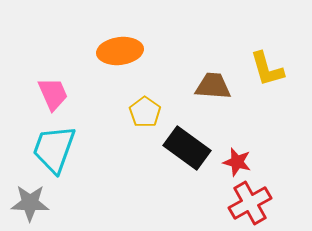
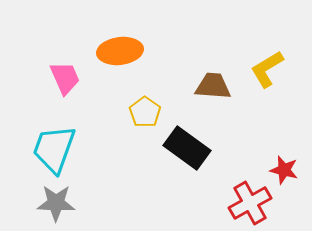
yellow L-shape: rotated 75 degrees clockwise
pink trapezoid: moved 12 px right, 16 px up
red star: moved 47 px right, 8 px down
gray star: moved 26 px right
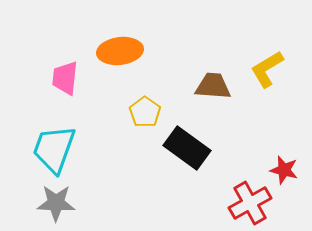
pink trapezoid: rotated 150 degrees counterclockwise
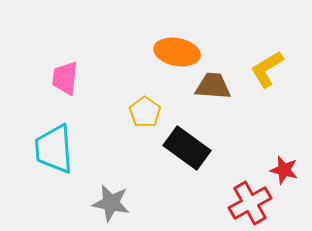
orange ellipse: moved 57 px right, 1 px down; rotated 18 degrees clockwise
cyan trapezoid: rotated 24 degrees counterclockwise
gray star: moved 55 px right; rotated 9 degrees clockwise
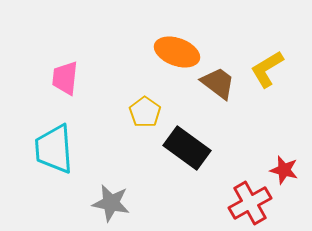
orange ellipse: rotated 9 degrees clockwise
brown trapezoid: moved 5 px right, 3 px up; rotated 33 degrees clockwise
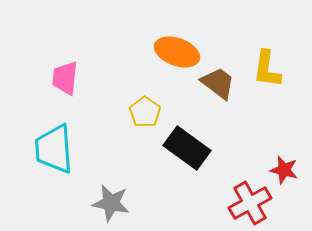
yellow L-shape: rotated 51 degrees counterclockwise
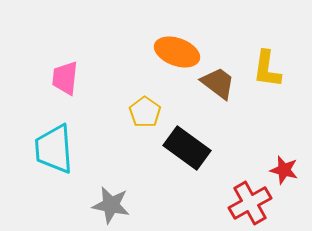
gray star: moved 2 px down
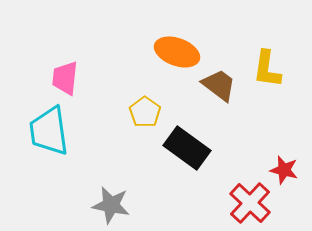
brown trapezoid: moved 1 px right, 2 px down
cyan trapezoid: moved 5 px left, 18 px up; rotated 4 degrees counterclockwise
red cross: rotated 18 degrees counterclockwise
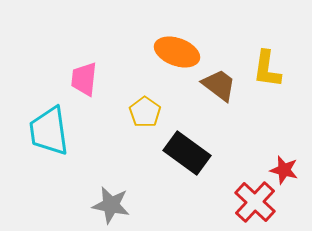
pink trapezoid: moved 19 px right, 1 px down
black rectangle: moved 5 px down
red cross: moved 5 px right, 1 px up
